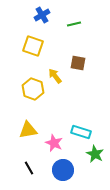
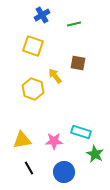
yellow triangle: moved 6 px left, 10 px down
pink star: moved 2 px up; rotated 24 degrees counterclockwise
blue circle: moved 1 px right, 2 px down
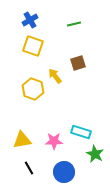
blue cross: moved 12 px left, 5 px down
brown square: rotated 28 degrees counterclockwise
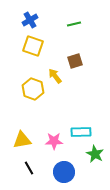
brown square: moved 3 px left, 2 px up
cyan rectangle: rotated 18 degrees counterclockwise
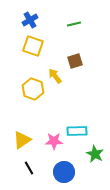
cyan rectangle: moved 4 px left, 1 px up
yellow triangle: rotated 24 degrees counterclockwise
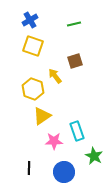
cyan rectangle: rotated 72 degrees clockwise
yellow triangle: moved 20 px right, 24 px up
green star: moved 1 px left, 2 px down
black line: rotated 32 degrees clockwise
